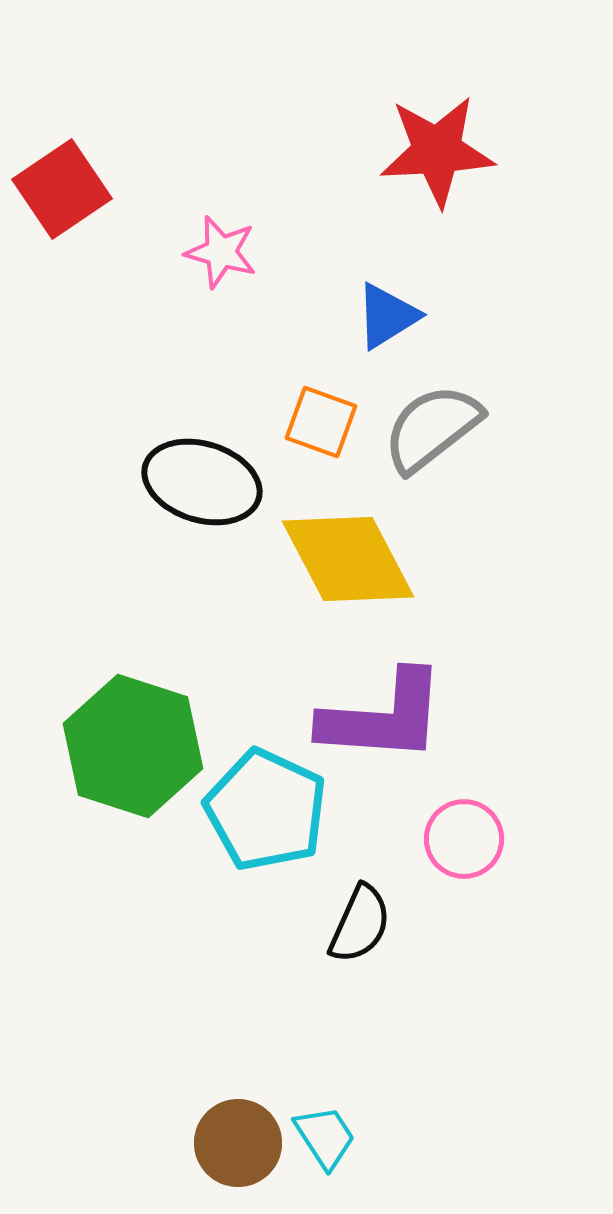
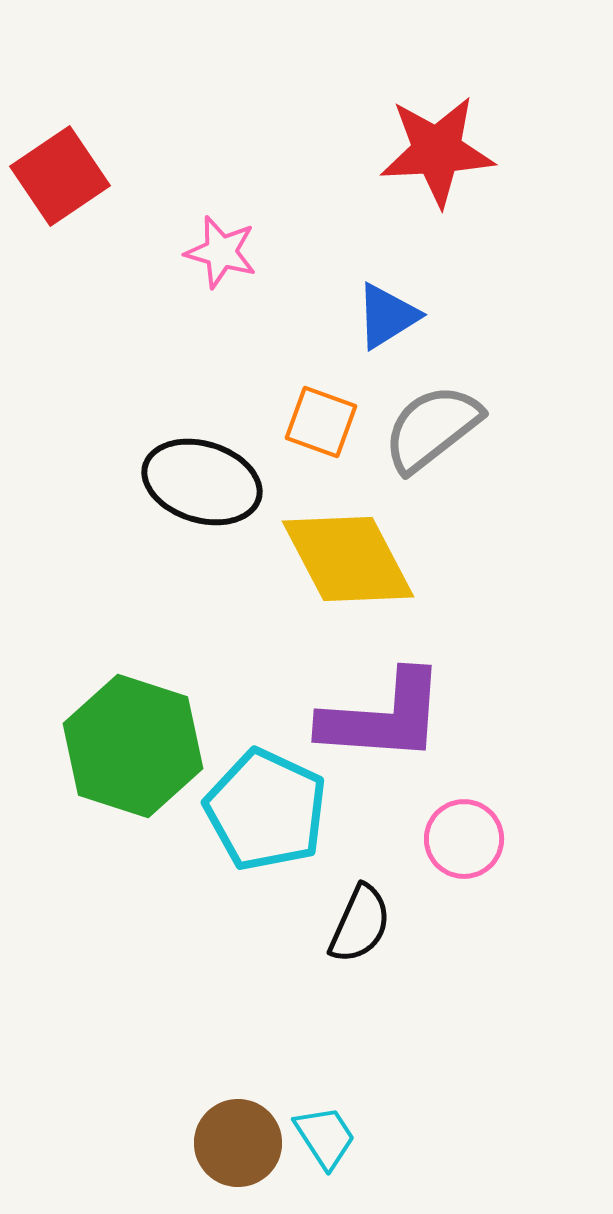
red square: moved 2 px left, 13 px up
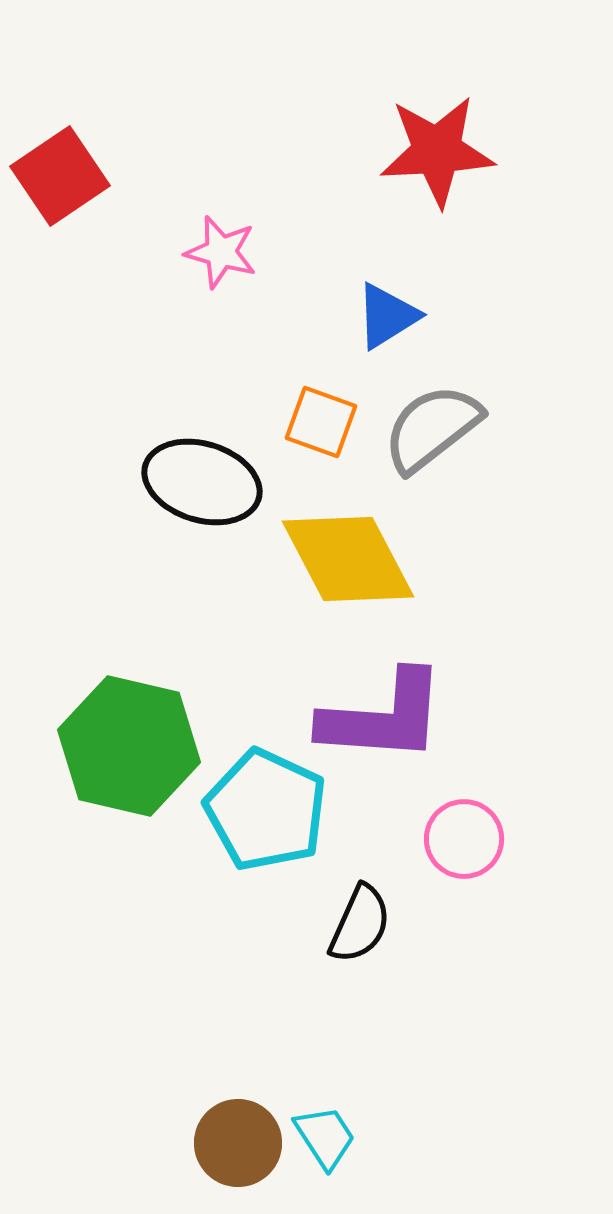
green hexagon: moved 4 px left; rotated 5 degrees counterclockwise
